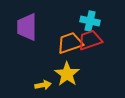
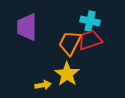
orange trapezoid: rotated 44 degrees counterclockwise
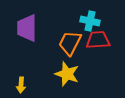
purple trapezoid: moved 1 px down
red trapezoid: moved 8 px right; rotated 15 degrees clockwise
yellow star: rotated 15 degrees counterclockwise
yellow arrow: moved 22 px left; rotated 105 degrees clockwise
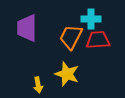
cyan cross: moved 1 px right, 2 px up; rotated 12 degrees counterclockwise
orange trapezoid: moved 1 px right, 6 px up
yellow arrow: moved 17 px right; rotated 14 degrees counterclockwise
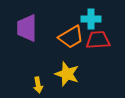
orange trapezoid: rotated 148 degrees counterclockwise
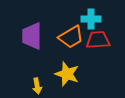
purple trapezoid: moved 5 px right, 8 px down
yellow arrow: moved 1 px left, 1 px down
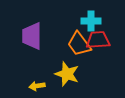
cyan cross: moved 2 px down
orange trapezoid: moved 8 px right, 7 px down; rotated 84 degrees clockwise
yellow arrow: rotated 91 degrees clockwise
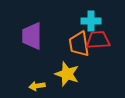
orange trapezoid: rotated 28 degrees clockwise
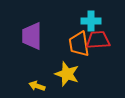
yellow arrow: rotated 28 degrees clockwise
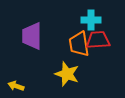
cyan cross: moved 1 px up
yellow arrow: moved 21 px left
